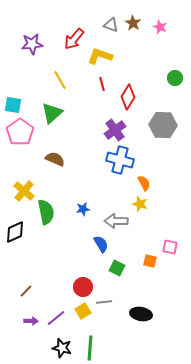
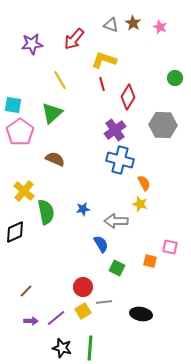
yellow L-shape: moved 4 px right, 4 px down
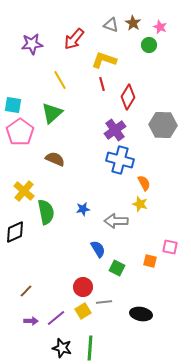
green circle: moved 26 px left, 33 px up
blue semicircle: moved 3 px left, 5 px down
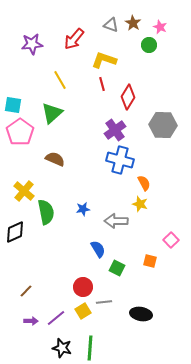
pink square: moved 1 px right, 7 px up; rotated 35 degrees clockwise
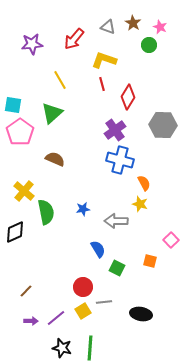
gray triangle: moved 3 px left, 2 px down
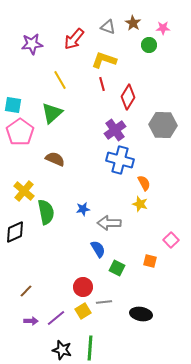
pink star: moved 3 px right, 1 px down; rotated 24 degrees counterclockwise
gray arrow: moved 7 px left, 2 px down
black star: moved 2 px down
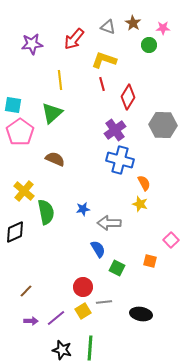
yellow line: rotated 24 degrees clockwise
